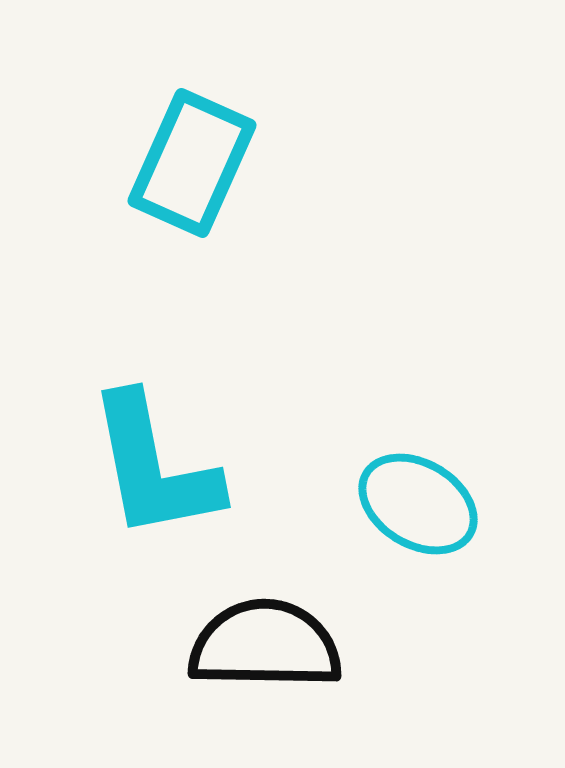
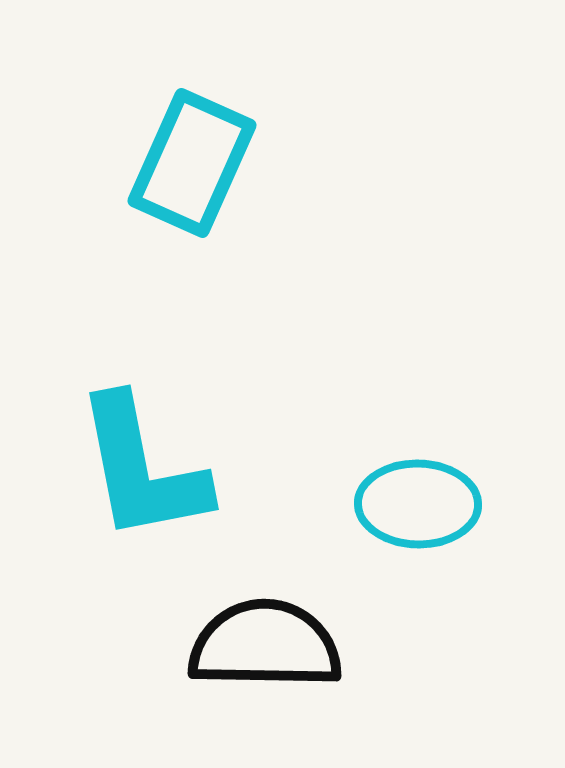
cyan L-shape: moved 12 px left, 2 px down
cyan ellipse: rotated 30 degrees counterclockwise
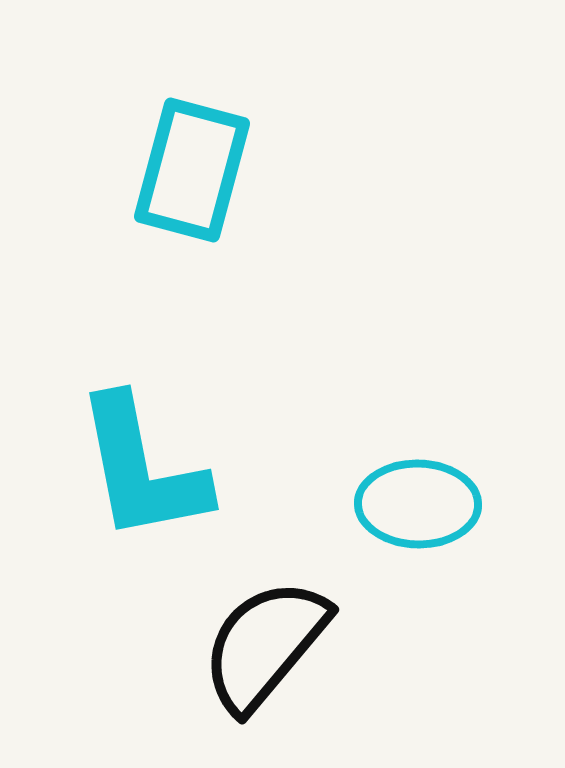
cyan rectangle: moved 7 px down; rotated 9 degrees counterclockwise
black semicircle: rotated 51 degrees counterclockwise
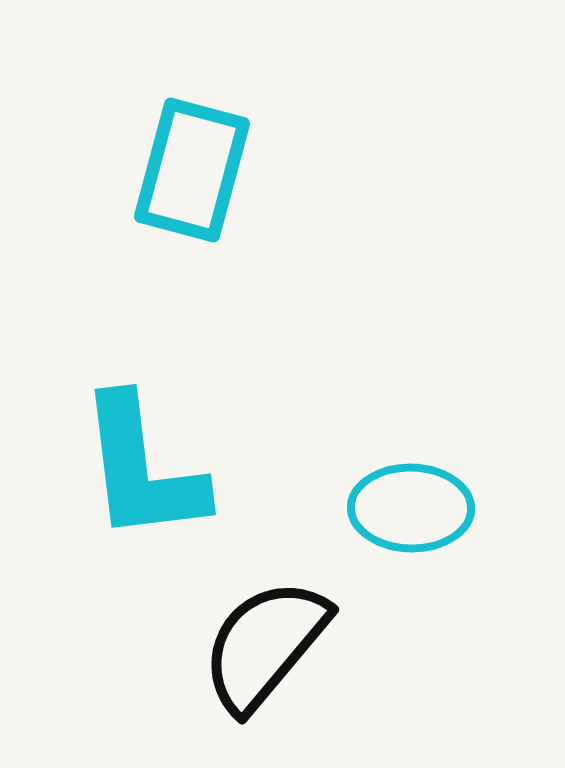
cyan L-shape: rotated 4 degrees clockwise
cyan ellipse: moved 7 px left, 4 px down
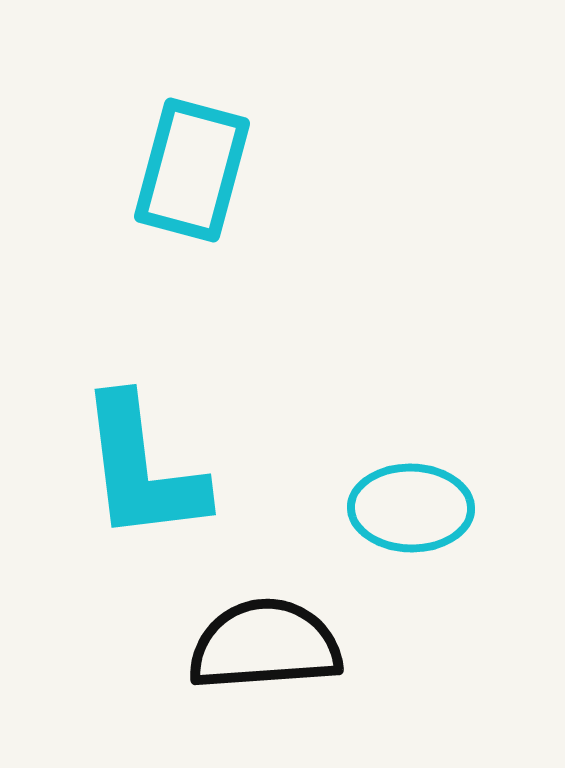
black semicircle: rotated 46 degrees clockwise
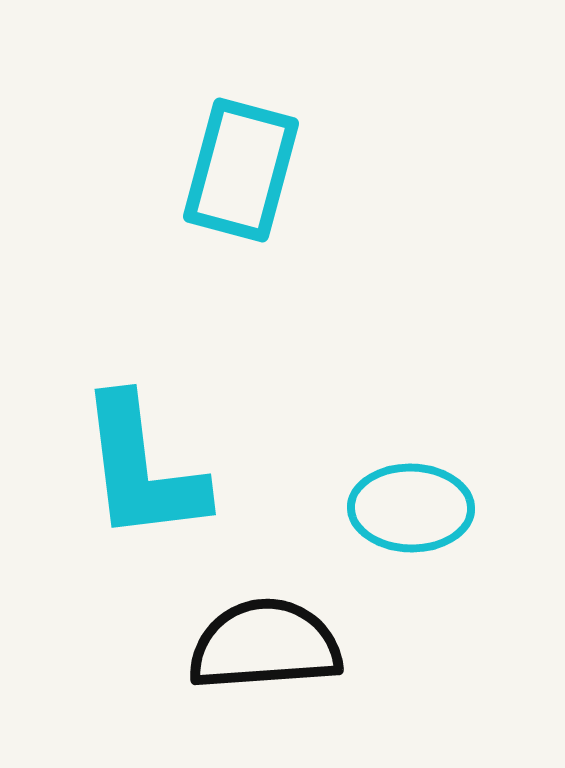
cyan rectangle: moved 49 px right
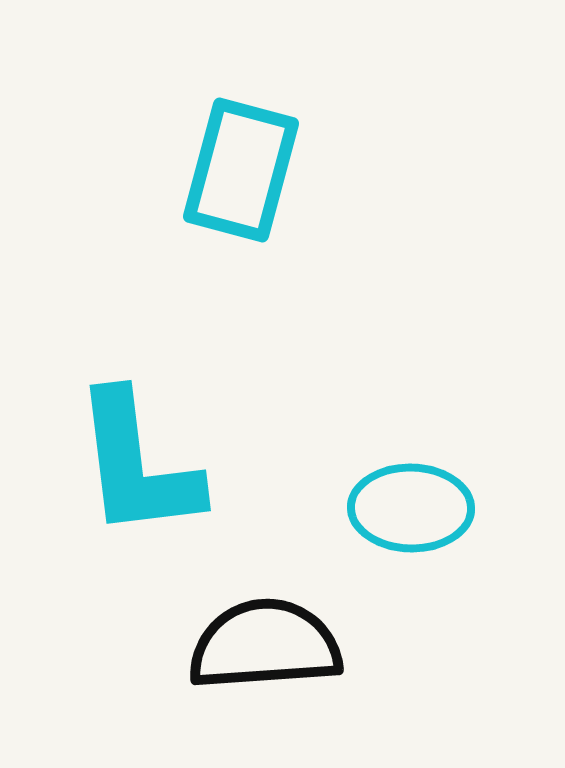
cyan L-shape: moved 5 px left, 4 px up
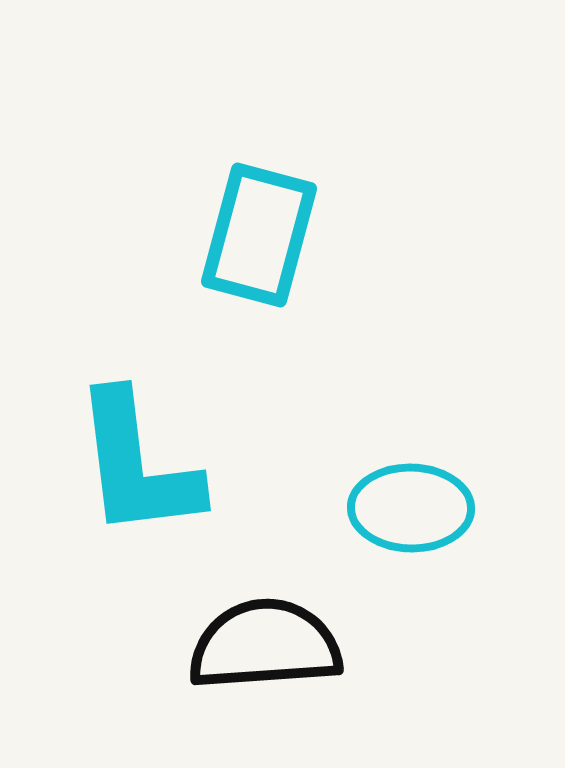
cyan rectangle: moved 18 px right, 65 px down
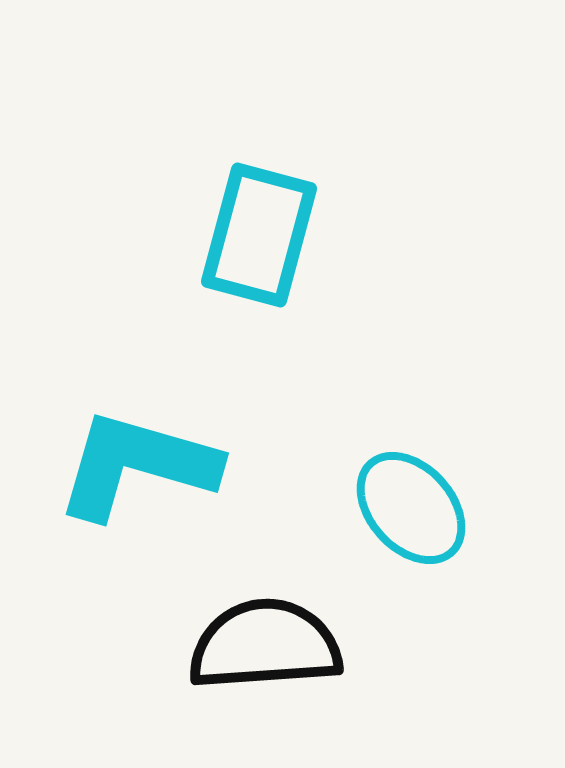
cyan L-shape: rotated 113 degrees clockwise
cyan ellipse: rotated 47 degrees clockwise
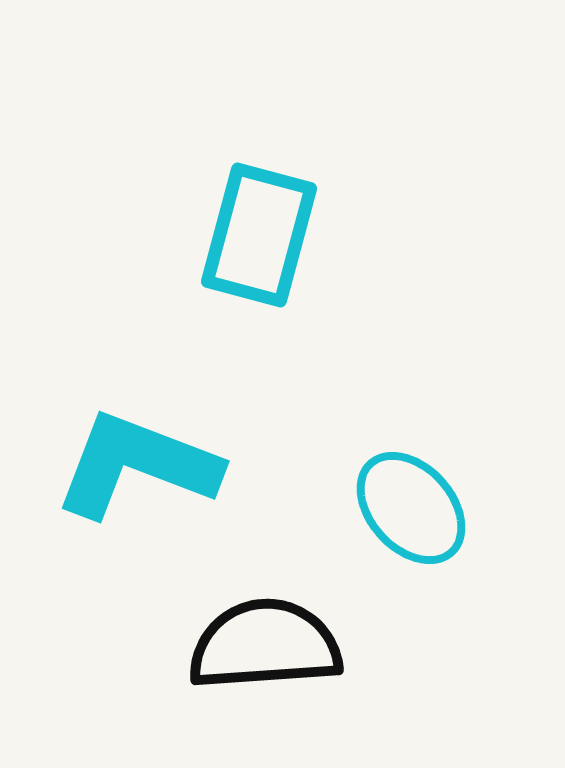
cyan L-shape: rotated 5 degrees clockwise
